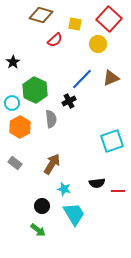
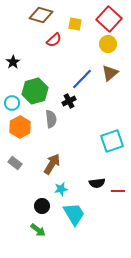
red semicircle: moved 1 px left
yellow circle: moved 10 px right
brown triangle: moved 1 px left, 5 px up; rotated 18 degrees counterclockwise
green hexagon: moved 1 px down; rotated 20 degrees clockwise
cyan star: moved 3 px left; rotated 24 degrees counterclockwise
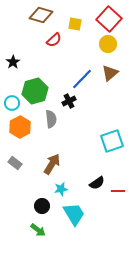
black semicircle: rotated 28 degrees counterclockwise
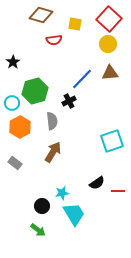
red semicircle: rotated 35 degrees clockwise
brown triangle: rotated 36 degrees clockwise
gray semicircle: moved 1 px right, 2 px down
brown arrow: moved 1 px right, 12 px up
cyan star: moved 1 px right, 4 px down
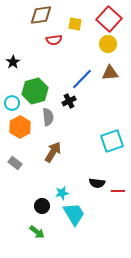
brown diamond: rotated 25 degrees counterclockwise
gray semicircle: moved 4 px left, 4 px up
black semicircle: rotated 42 degrees clockwise
green arrow: moved 1 px left, 2 px down
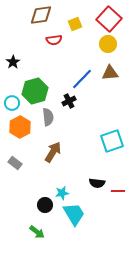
yellow square: rotated 32 degrees counterclockwise
black circle: moved 3 px right, 1 px up
